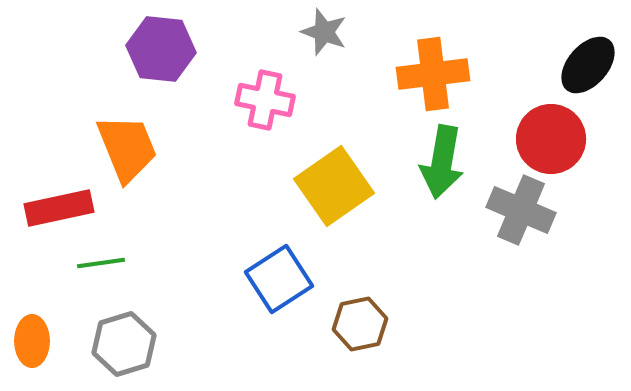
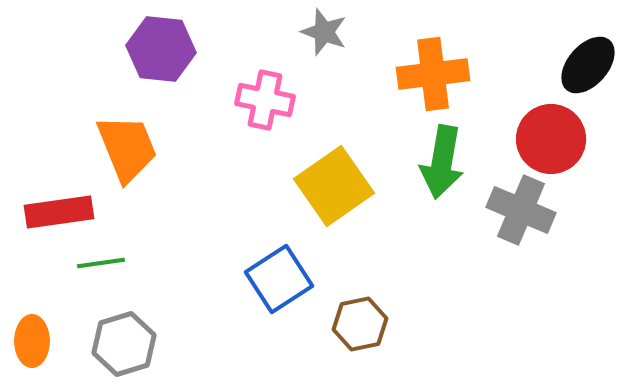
red rectangle: moved 4 px down; rotated 4 degrees clockwise
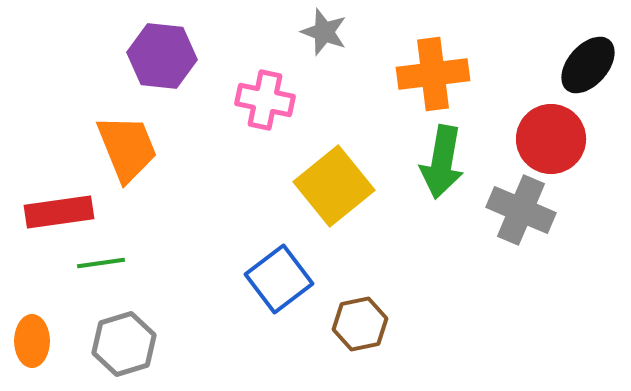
purple hexagon: moved 1 px right, 7 px down
yellow square: rotated 4 degrees counterclockwise
blue square: rotated 4 degrees counterclockwise
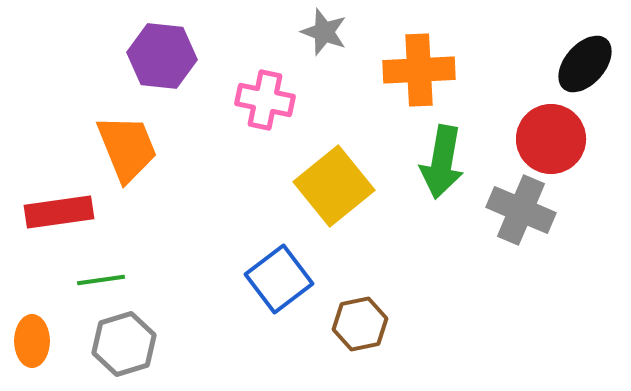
black ellipse: moved 3 px left, 1 px up
orange cross: moved 14 px left, 4 px up; rotated 4 degrees clockwise
green line: moved 17 px down
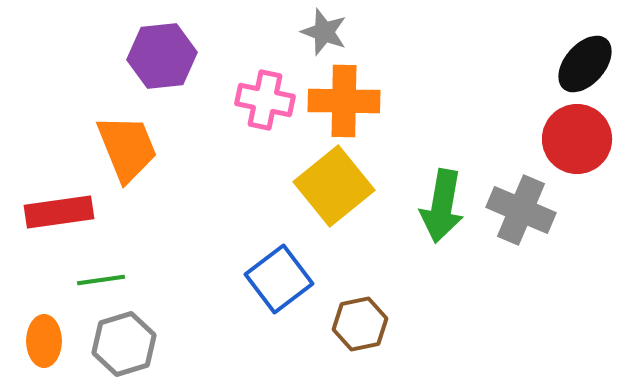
purple hexagon: rotated 12 degrees counterclockwise
orange cross: moved 75 px left, 31 px down; rotated 4 degrees clockwise
red circle: moved 26 px right
green arrow: moved 44 px down
orange ellipse: moved 12 px right
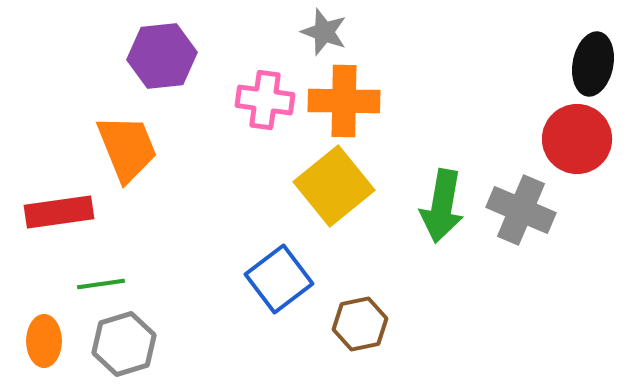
black ellipse: moved 8 px right; rotated 30 degrees counterclockwise
pink cross: rotated 4 degrees counterclockwise
green line: moved 4 px down
